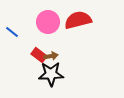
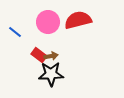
blue line: moved 3 px right
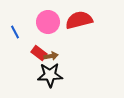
red semicircle: moved 1 px right
blue line: rotated 24 degrees clockwise
red rectangle: moved 2 px up
black star: moved 1 px left, 1 px down
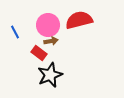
pink circle: moved 3 px down
brown arrow: moved 15 px up
black star: rotated 20 degrees counterclockwise
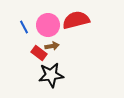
red semicircle: moved 3 px left
blue line: moved 9 px right, 5 px up
brown arrow: moved 1 px right, 5 px down
black star: moved 1 px right; rotated 15 degrees clockwise
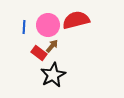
blue line: rotated 32 degrees clockwise
brown arrow: rotated 40 degrees counterclockwise
black star: moved 2 px right; rotated 20 degrees counterclockwise
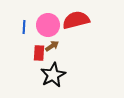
brown arrow: rotated 16 degrees clockwise
red rectangle: rotated 56 degrees clockwise
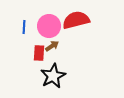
pink circle: moved 1 px right, 1 px down
black star: moved 1 px down
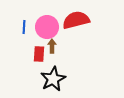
pink circle: moved 2 px left, 1 px down
brown arrow: rotated 56 degrees counterclockwise
red rectangle: moved 1 px down
black star: moved 3 px down
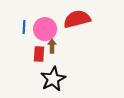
red semicircle: moved 1 px right, 1 px up
pink circle: moved 2 px left, 2 px down
